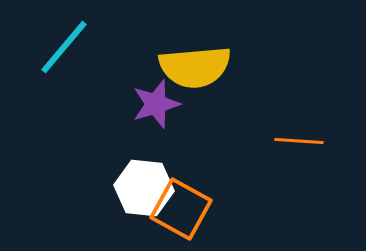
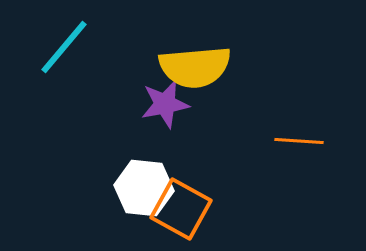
purple star: moved 9 px right; rotated 6 degrees clockwise
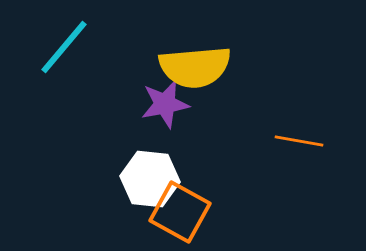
orange line: rotated 6 degrees clockwise
white hexagon: moved 6 px right, 9 px up
orange square: moved 1 px left, 3 px down
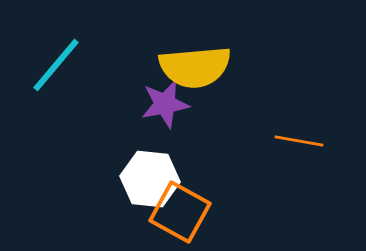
cyan line: moved 8 px left, 18 px down
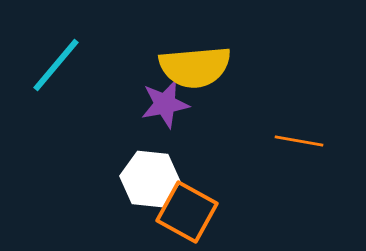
orange square: moved 7 px right
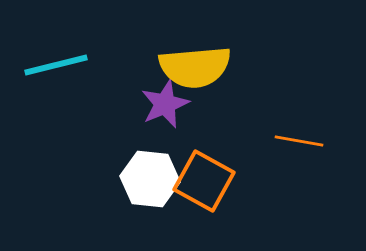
cyan line: rotated 36 degrees clockwise
purple star: rotated 12 degrees counterclockwise
orange square: moved 17 px right, 31 px up
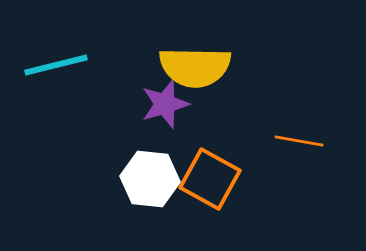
yellow semicircle: rotated 6 degrees clockwise
purple star: rotated 6 degrees clockwise
orange square: moved 6 px right, 2 px up
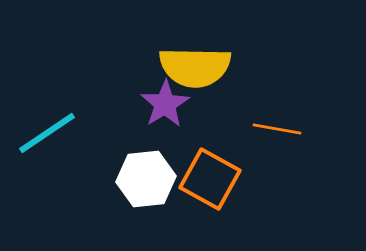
cyan line: moved 9 px left, 68 px down; rotated 20 degrees counterclockwise
purple star: rotated 15 degrees counterclockwise
orange line: moved 22 px left, 12 px up
white hexagon: moved 4 px left; rotated 12 degrees counterclockwise
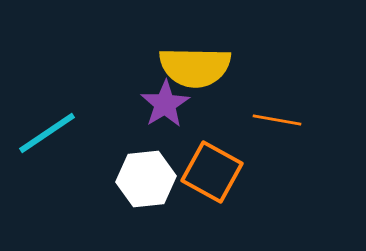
orange line: moved 9 px up
orange square: moved 2 px right, 7 px up
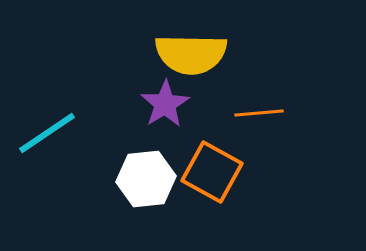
yellow semicircle: moved 4 px left, 13 px up
orange line: moved 18 px left, 7 px up; rotated 15 degrees counterclockwise
